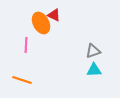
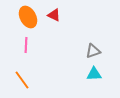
orange ellipse: moved 13 px left, 6 px up
cyan triangle: moved 4 px down
orange line: rotated 36 degrees clockwise
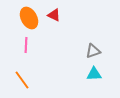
orange ellipse: moved 1 px right, 1 px down
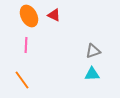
orange ellipse: moved 2 px up
cyan triangle: moved 2 px left
